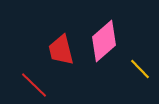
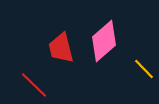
red trapezoid: moved 2 px up
yellow line: moved 4 px right
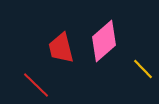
yellow line: moved 1 px left
red line: moved 2 px right
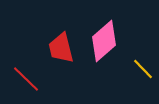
red line: moved 10 px left, 6 px up
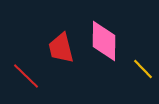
pink diamond: rotated 48 degrees counterclockwise
red line: moved 3 px up
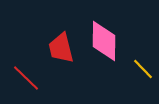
red line: moved 2 px down
